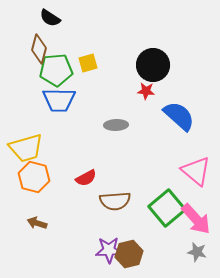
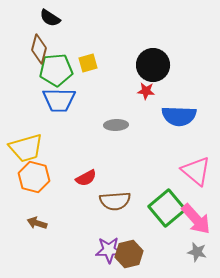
blue semicircle: rotated 140 degrees clockwise
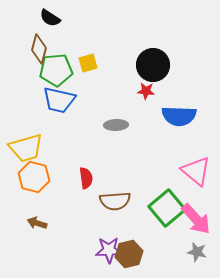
blue trapezoid: rotated 12 degrees clockwise
red semicircle: rotated 70 degrees counterclockwise
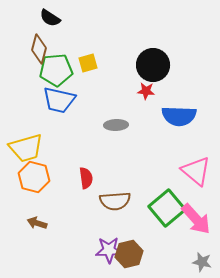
gray star: moved 5 px right, 10 px down
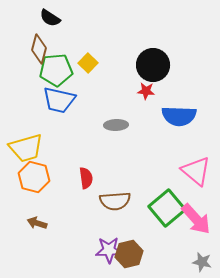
yellow square: rotated 30 degrees counterclockwise
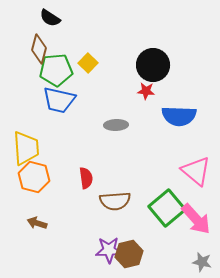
yellow trapezoid: rotated 78 degrees counterclockwise
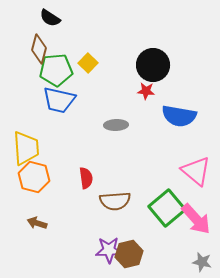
blue semicircle: rotated 8 degrees clockwise
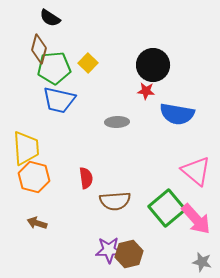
green pentagon: moved 2 px left, 2 px up
blue semicircle: moved 2 px left, 2 px up
gray ellipse: moved 1 px right, 3 px up
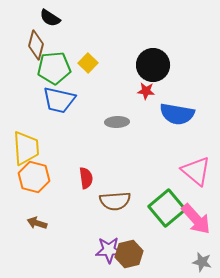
brown diamond: moved 3 px left, 4 px up
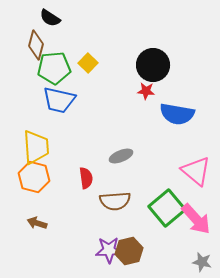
gray ellipse: moved 4 px right, 34 px down; rotated 20 degrees counterclockwise
yellow trapezoid: moved 10 px right, 1 px up
brown hexagon: moved 3 px up
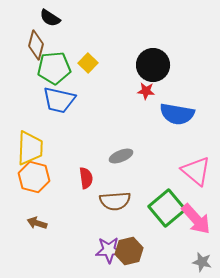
yellow trapezoid: moved 6 px left, 1 px down; rotated 6 degrees clockwise
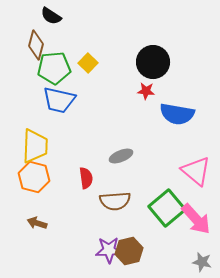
black semicircle: moved 1 px right, 2 px up
black circle: moved 3 px up
yellow trapezoid: moved 5 px right, 2 px up
